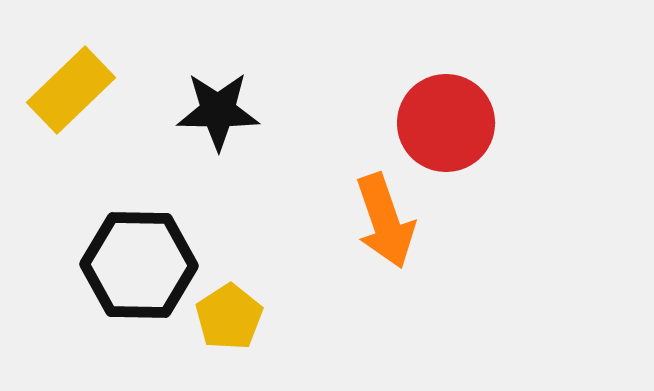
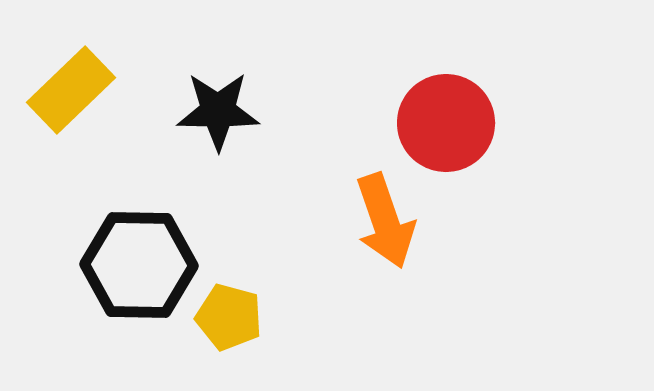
yellow pentagon: rotated 24 degrees counterclockwise
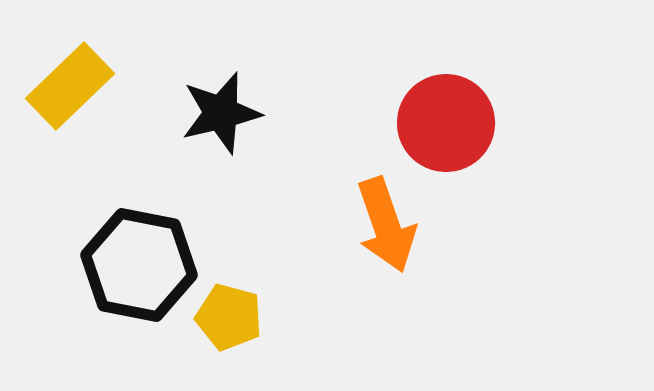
yellow rectangle: moved 1 px left, 4 px up
black star: moved 3 px right, 2 px down; rotated 14 degrees counterclockwise
orange arrow: moved 1 px right, 4 px down
black hexagon: rotated 10 degrees clockwise
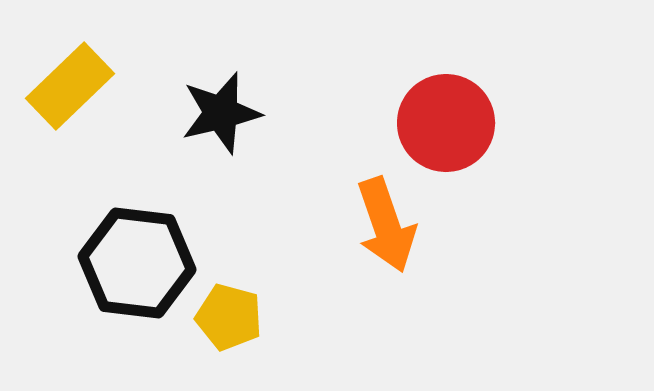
black hexagon: moved 2 px left, 2 px up; rotated 4 degrees counterclockwise
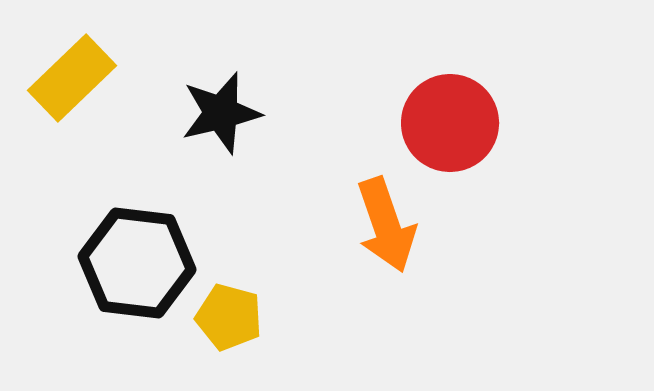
yellow rectangle: moved 2 px right, 8 px up
red circle: moved 4 px right
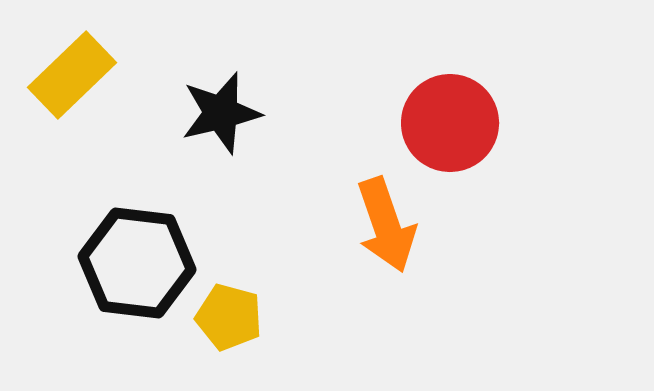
yellow rectangle: moved 3 px up
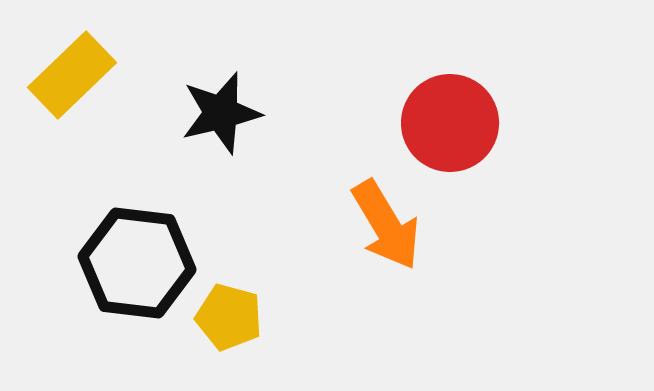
orange arrow: rotated 12 degrees counterclockwise
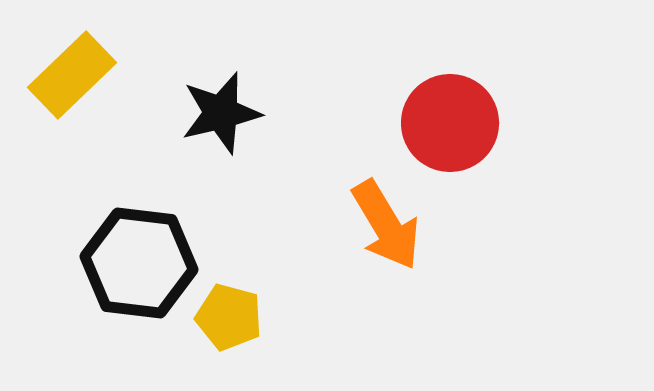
black hexagon: moved 2 px right
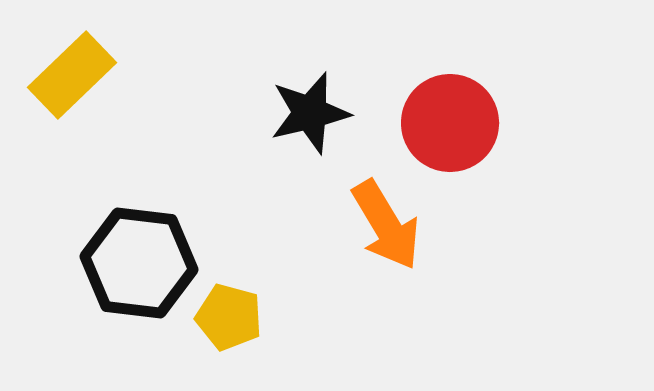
black star: moved 89 px right
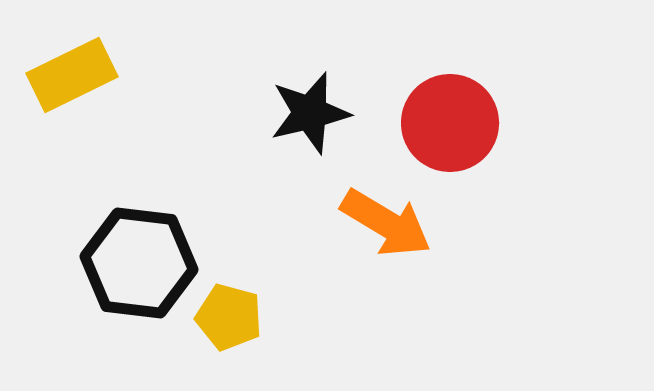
yellow rectangle: rotated 18 degrees clockwise
orange arrow: moved 2 px up; rotated 28 degrees counterclockwise
